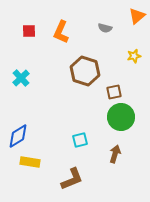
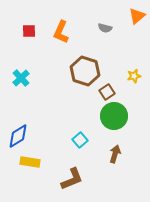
yellow star: moved 20 px down
brown square: moved 7 px left; rotated 21 degrees counterclockwise
green circle: moved 7 px left, 1 px up
cyan square: rotated 28 degrees counterclockwise
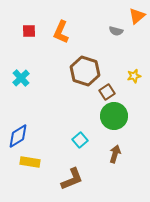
gray semicircle: moved 11 px right, 3 px down
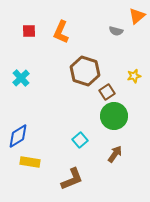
brown arrow: rotated 18 degrees clockwise
